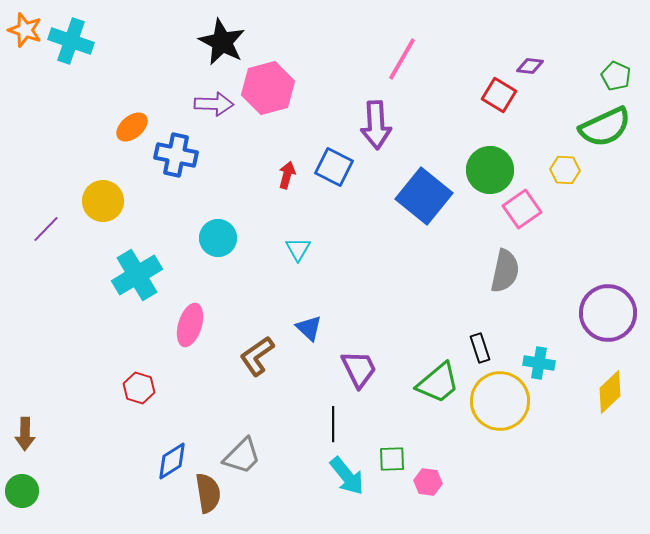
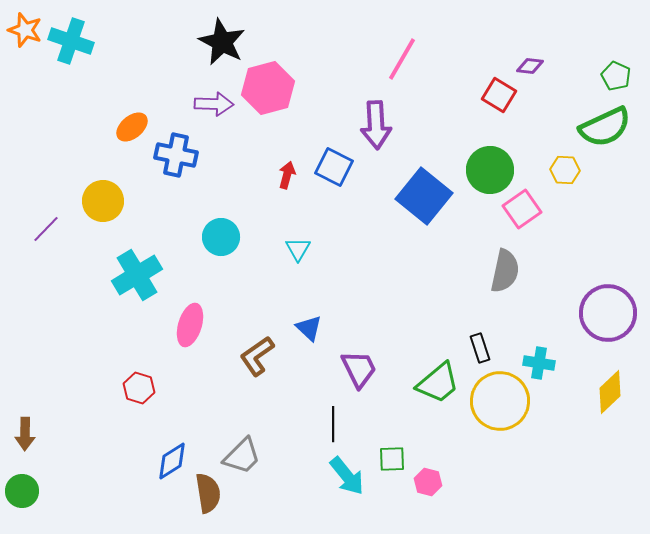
cyan circle at (218, 238): moved 3 px right, 1 px up
pink hexagon at (428, 482): rotated 8 degrees clockwise
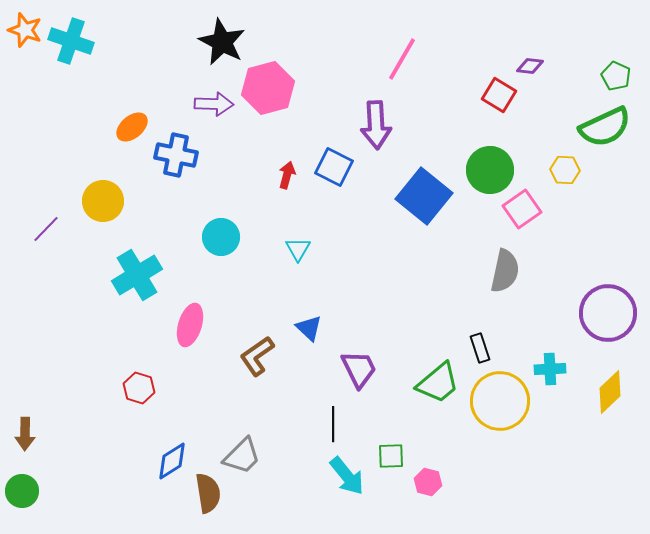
cyan cross at (539, 363): moved 11 px right, 6 px down; rotated 12 degrees counterclockwise
green square at (392, 459): moved 1 px left, 3 px up
